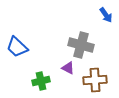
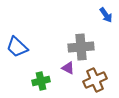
gray cross: moved 2 px down; rotated 20 degrees counterclockwise
brown cross: rotated 20 degrees counterclockwise
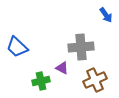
purple triangle: moved 6 px left
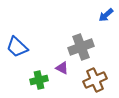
blue arrow: rotated 84 degrees clockwise
gray cross: rotated 15 degrees counterclockwise
green cross: moved 2 px left, 1 px up
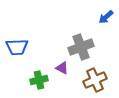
blue arrow: moved 2 px down
blue trapezoid: rotated 45 degrees counterclockwise
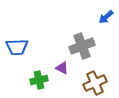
gray cross: moved 1 px right, 1 px up
brown cross: moved 3 px down
